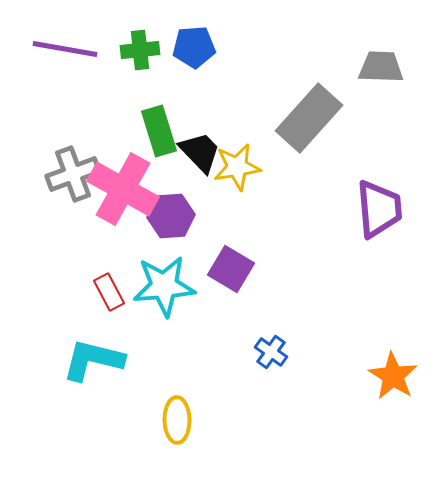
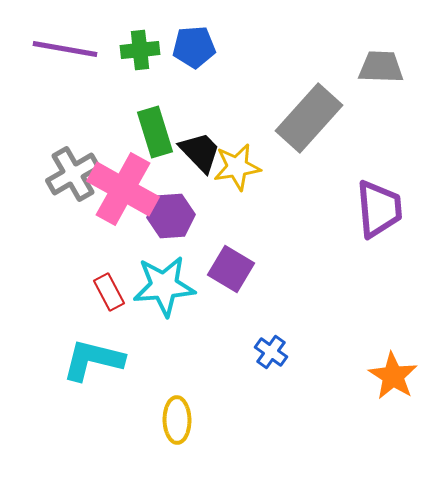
green rectangle: moved 4 px left, 1 px down
gray cross: rotated 10 degrees counterclockwise
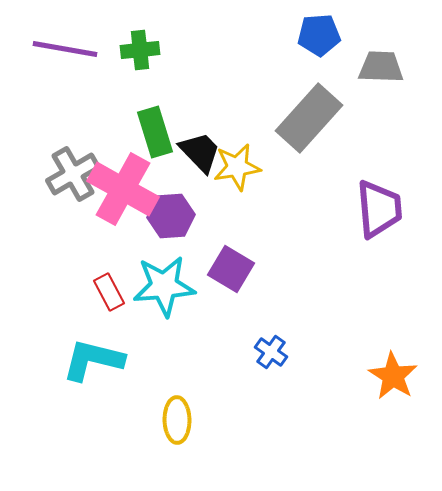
blue pentagon: moved 125 px right, 12 px up
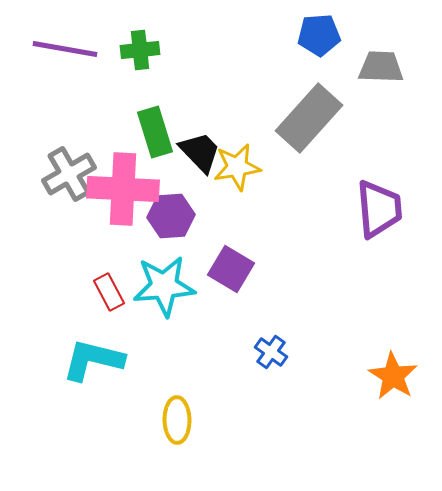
gray cross: moved 4 px left
pink cross: rotated 26 degrees counterclockwise
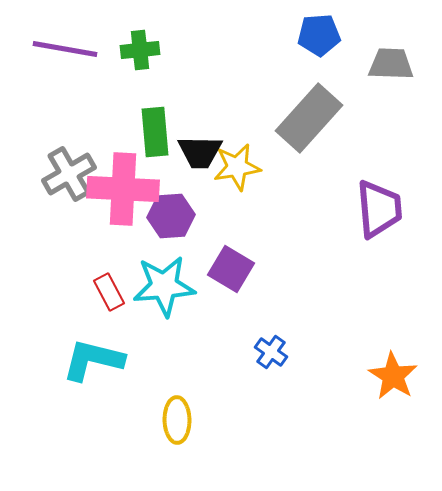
gray trapezoid: moved 10 px right, 3 px up
green rectangle: rotated 12 degrees clockwise
black trapezoid: rotated 135 degrees clockwise
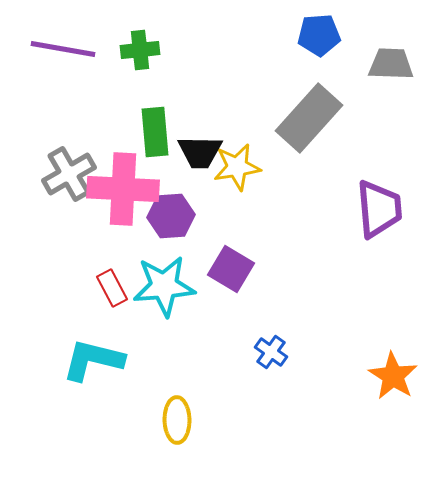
purple line: moved 2 px left
red rectangle: moved 3 px right, 4 px up
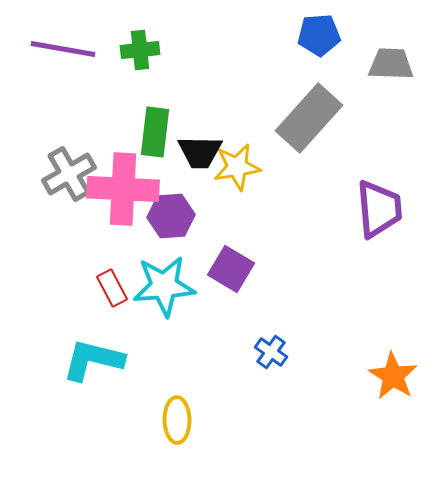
green rectangle: rotated 12 degrees clockwise
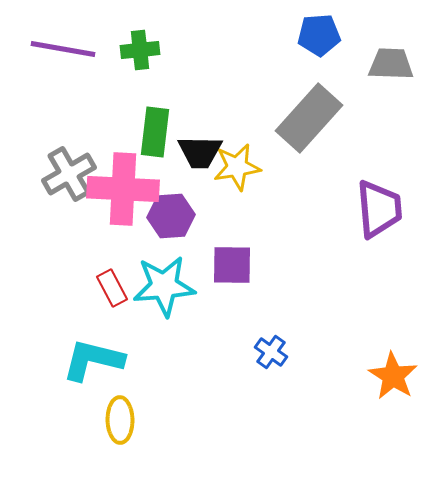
purple square: moved 1 px right, 4 px up; rotated 30 degrees counterclockwise
yellow ellipse: moved 57 px left
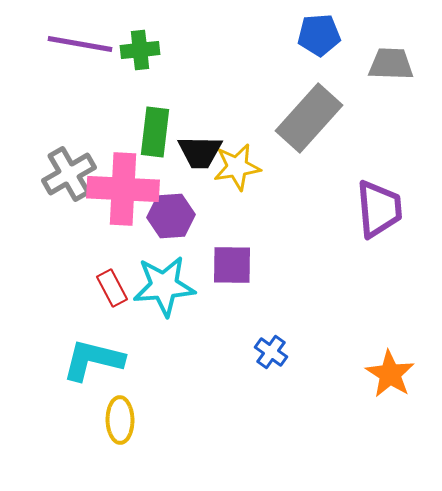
purple line: moved 17 px right, 5 px up
orange star: moved 3 px left, 2 px up
